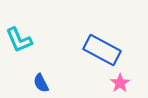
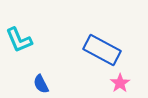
blue semicircle: moved 1 px down
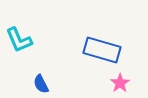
blue rectangle: rotated 12 degrees counterclockwise
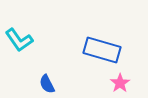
cyan L-shape: rotated 12 degrees counterclockwise
blue semicircle: moved 6 px right
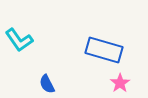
blue rectangle: moved 2 px right
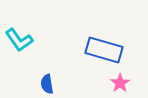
blue semicircle: rotated 18 degrees clockwise
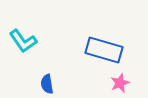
cyan L-shape: moved 4 px right, 1 px down
pink star: rotated 12 degrees clockwise
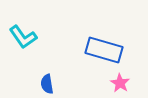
cyan L-shape: moved 4 px up
pink star: rotated 18 degrees counterclockwise
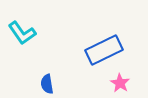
cyan L-shape: moved 1 px left, 4 px up
blue rectangle: rotated 42 degrees counterclockwise
